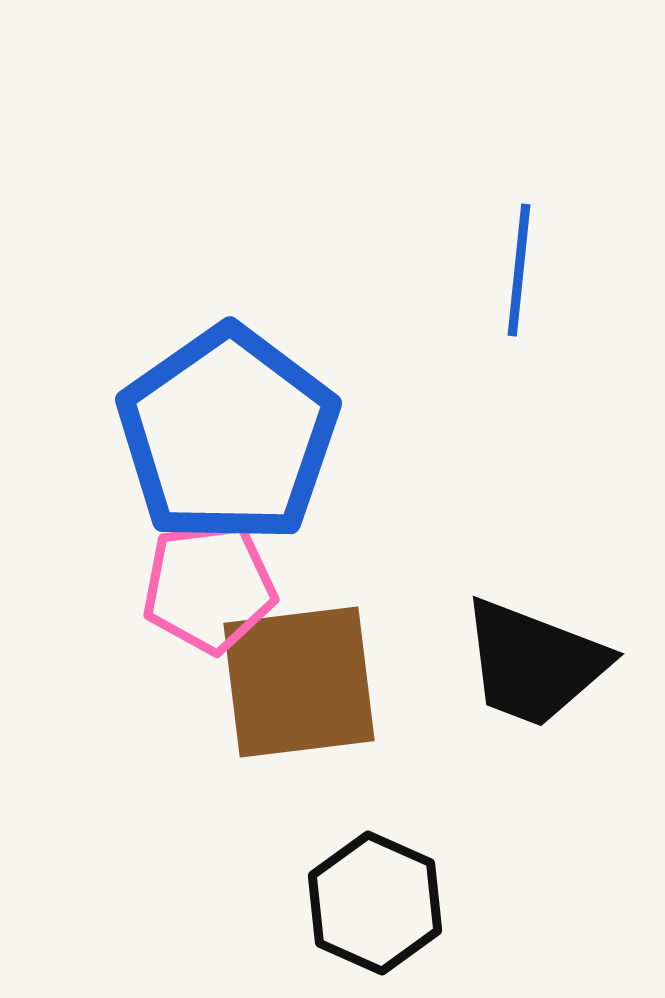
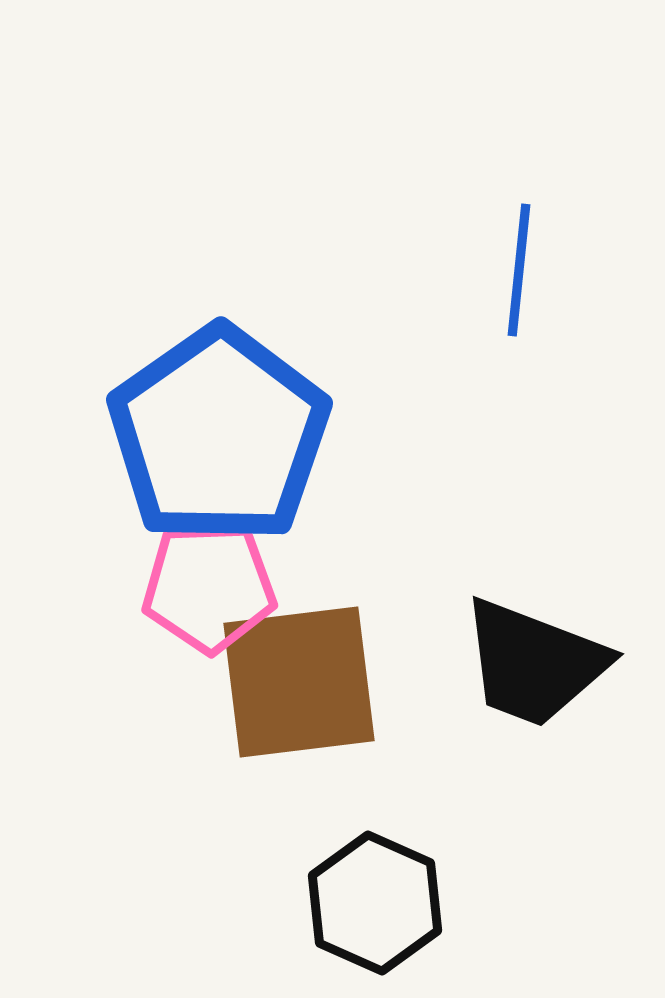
blue pentagon: moved 9 px left
pink pentagon: rotated 5 degrees clockwise
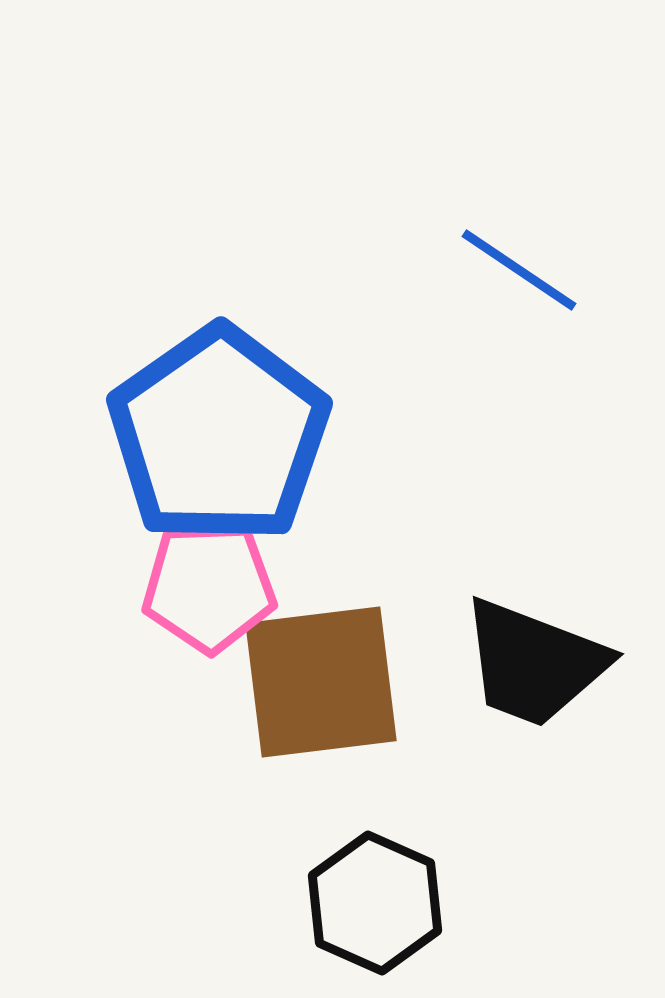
blue line: rotated 62 degrees counterclockwise
brown square: moved 22 px right
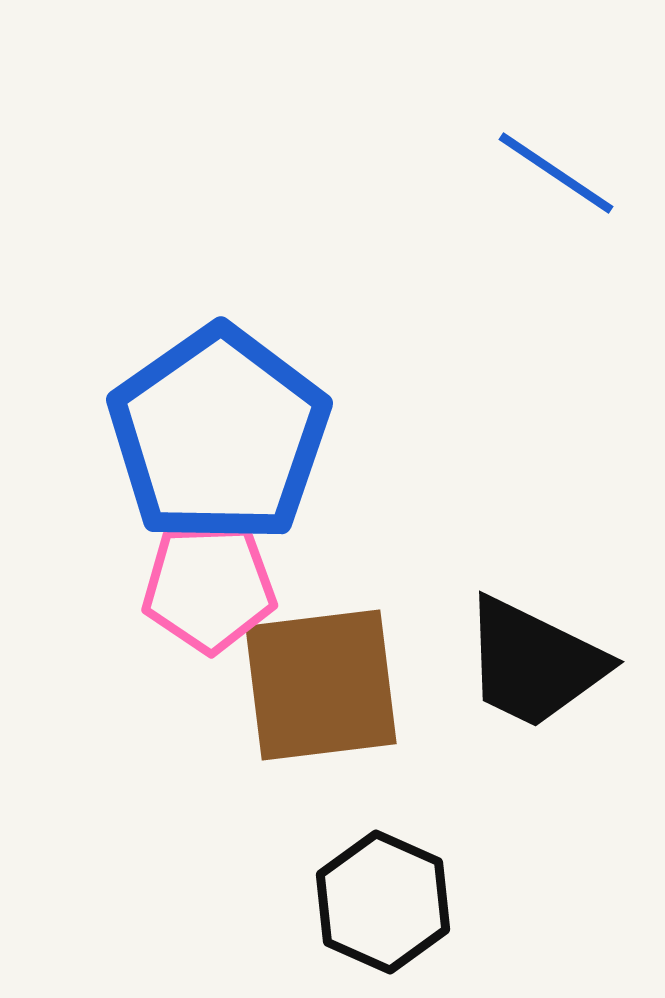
blue line: moved 37 px right, 97 px up
black trapezoid: rotated 5 degrees clockwise
brown square: moved 3 px down
black hexagon: moved 8 px right, 1 px up
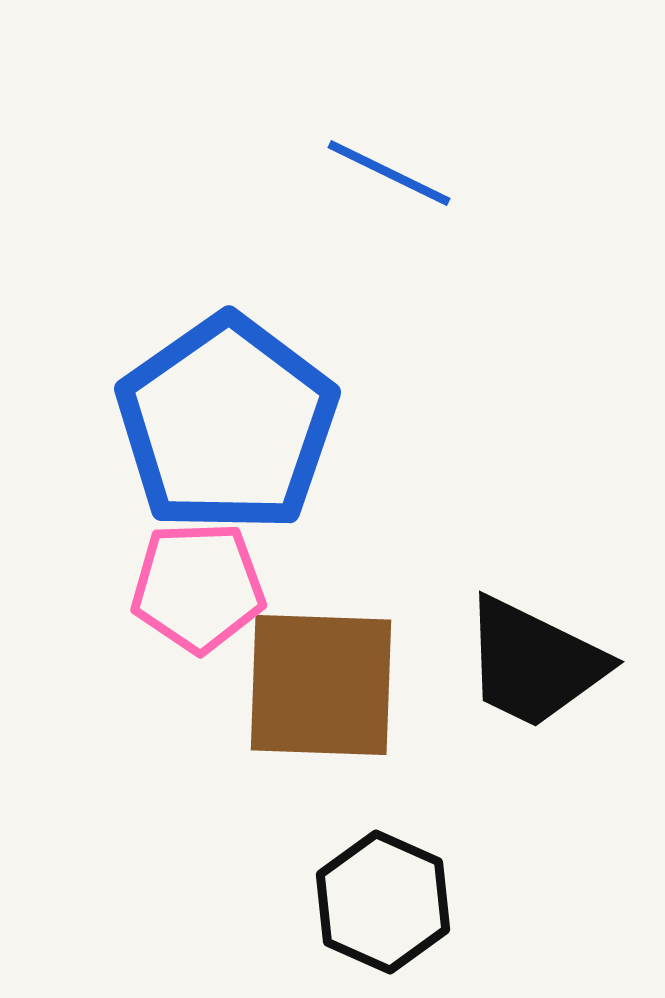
blue line: moved 167 px left; rotated 8 degrees counterclockwise
blue pentagon: moved 8 px right, 11 px up
pink pentagon: moved 11 px left
brown square: rotated 9 degrees clockwise
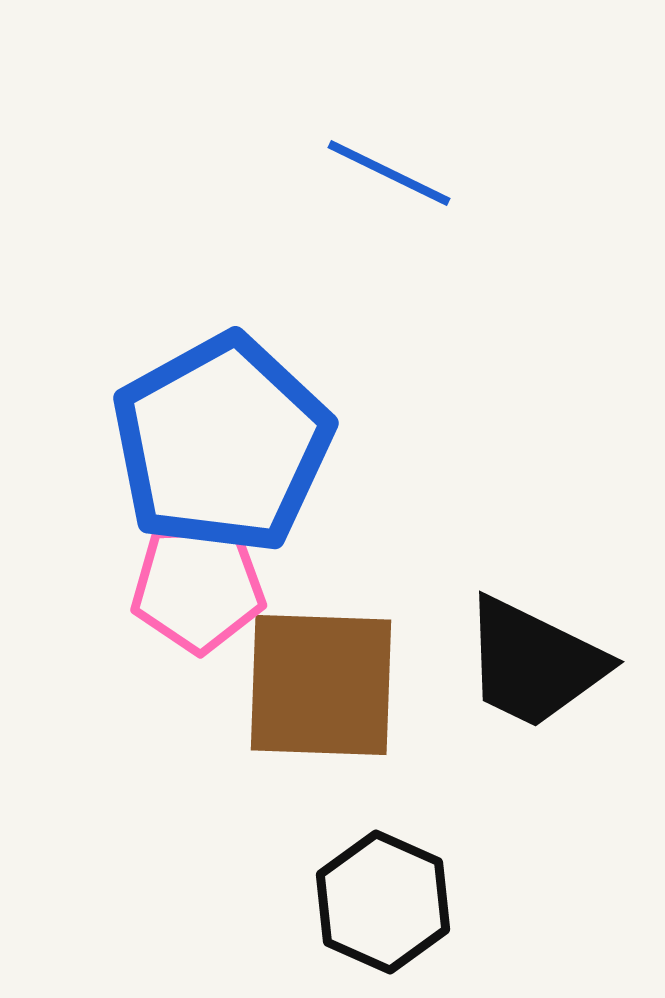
blue pentagon: moved 5 px left, 20 px down; rotated 6 degrees clockwise
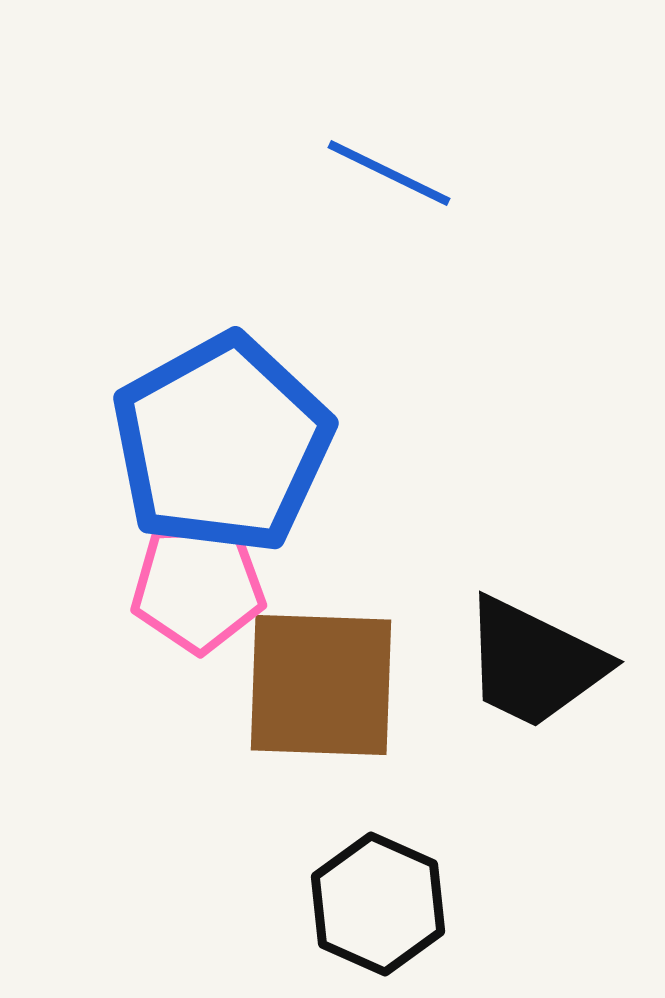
black hexagon: moved 5 px left, 2 px down
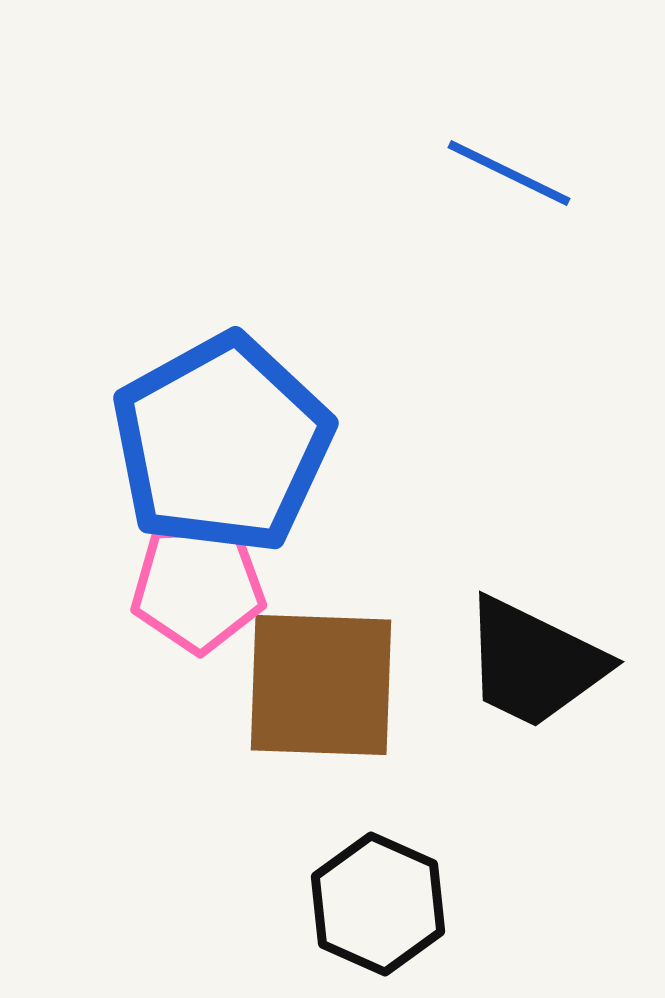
blue line: moved 120 px right
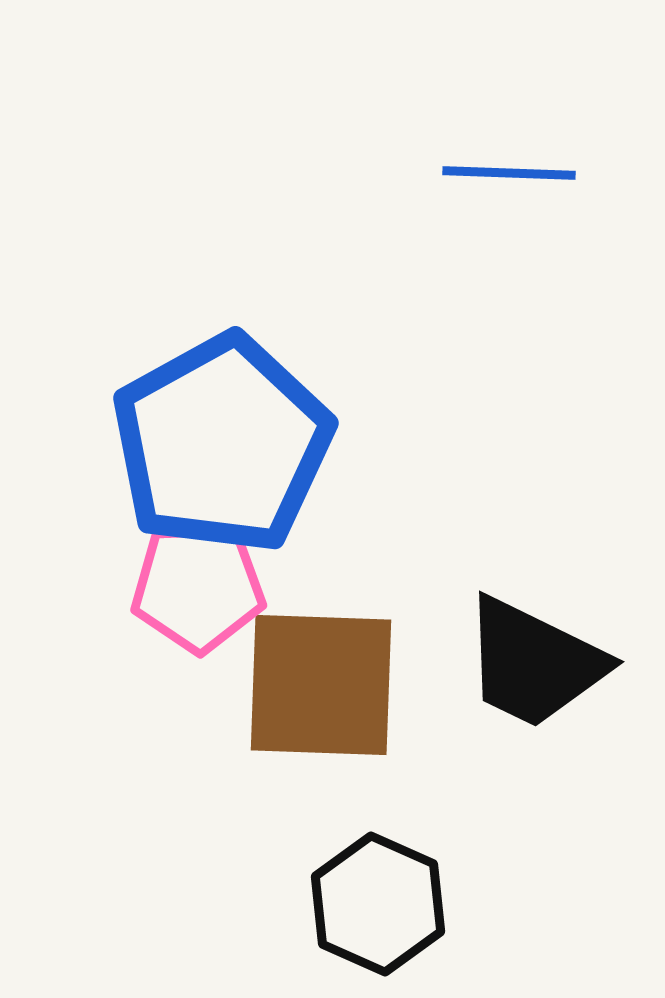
blue line: rotated 24 degrees counterclockwise
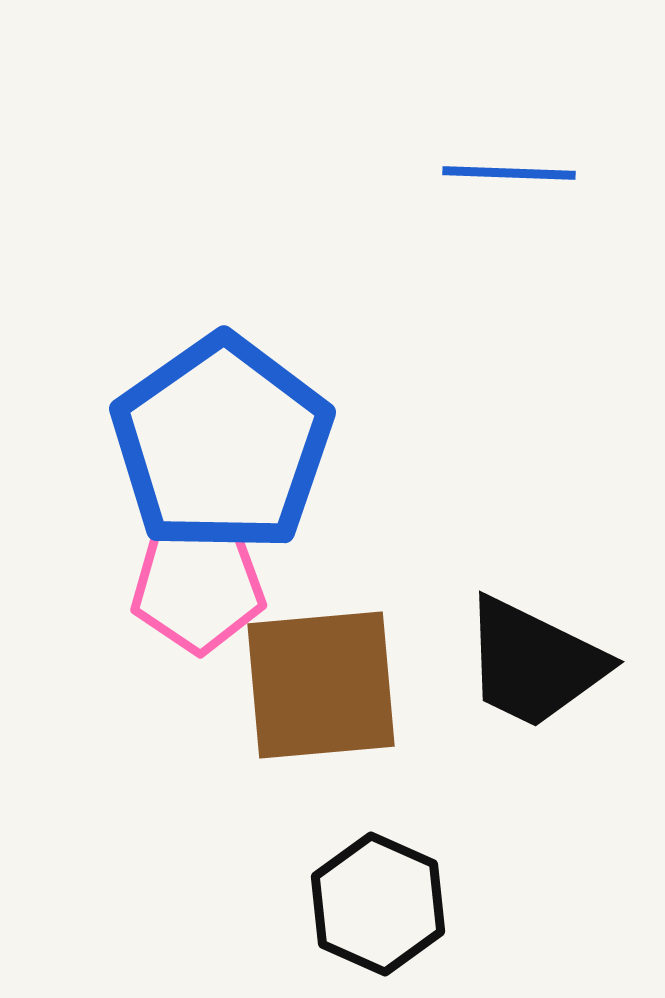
blue pentagon: rotated 6 degrees counterclockwise
brown square: rotated 7 degrees counterclockwise
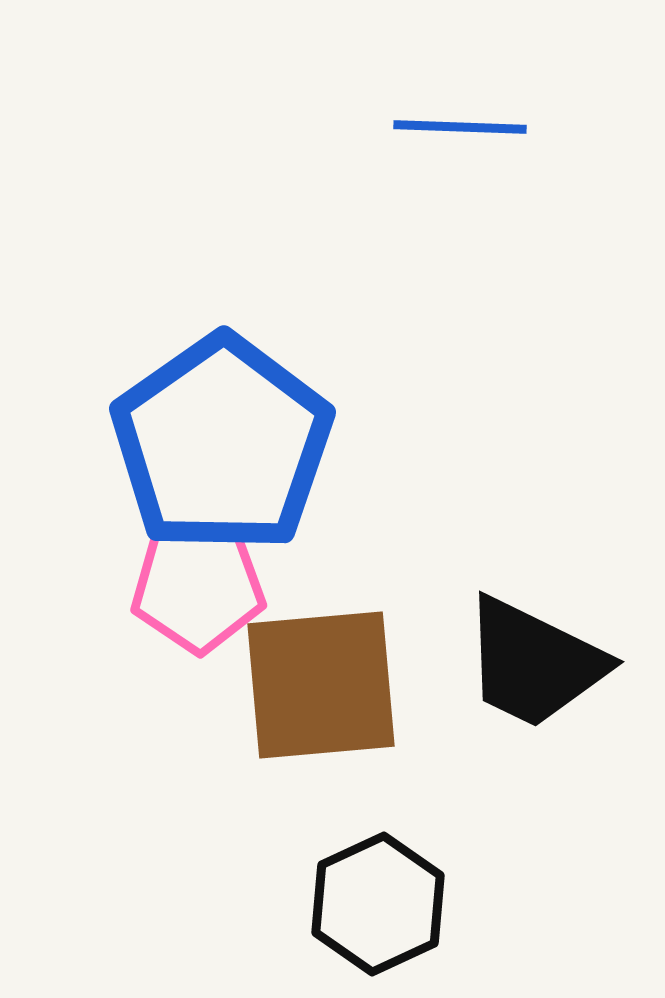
blue line: moved 49 px left, 46 px up
black hexagon: rotated 11 degrees clockwise
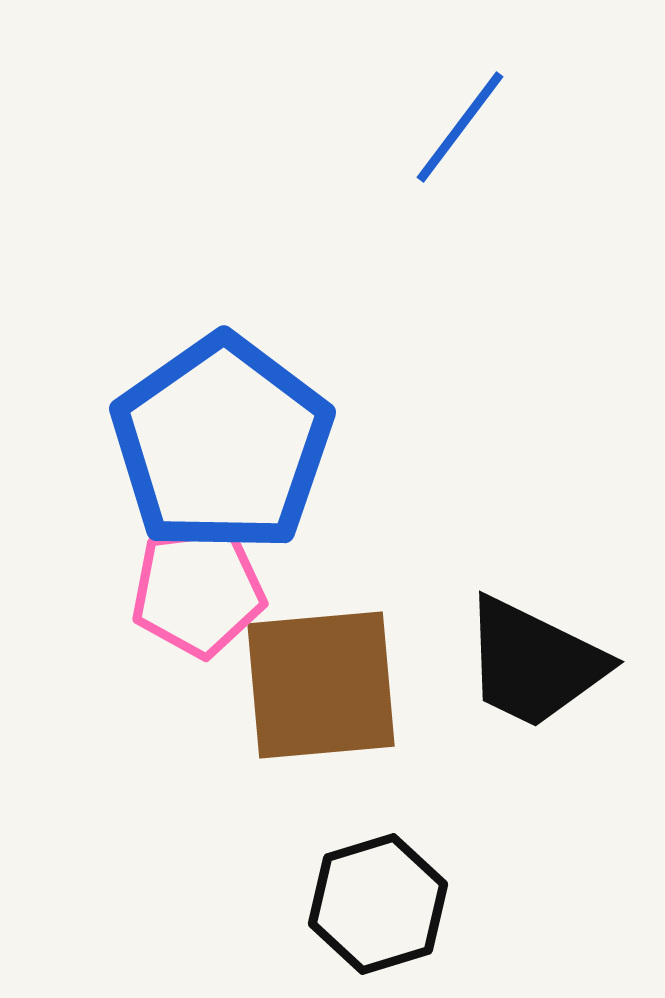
blue line: rotated 55 degrees counterclockwise
pink pentagon: moved 4 px down; rotated 5 degrees counterclockwise
black hexagon: rotated 8 degrees clockwise
